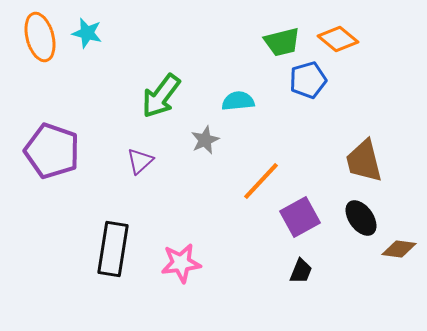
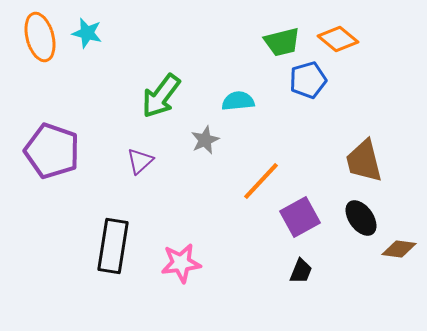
black rectangle: moved 3 px up
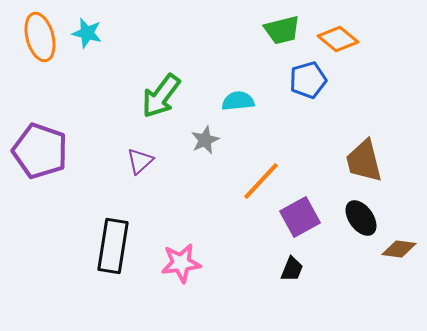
green trapezoid: moved 12 px up
purple pentagon: moved 12 px left
black trapezoid: moved 9 px left, 2 px up
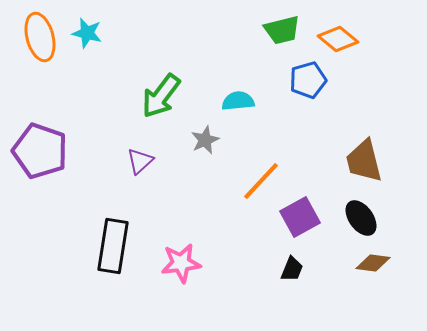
brown diamond: moved 26 px left, 14 px down
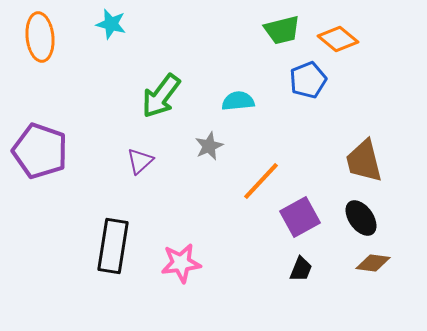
cyan star: moved 24 px right, 9 px up
orange ellipse: rotated 9 degrees clockwise
blue pentagon: rotated 6 degrees counterclockwise
gray star: moved 4 px right, 6 px down
black trapezoid: moved 9 px right
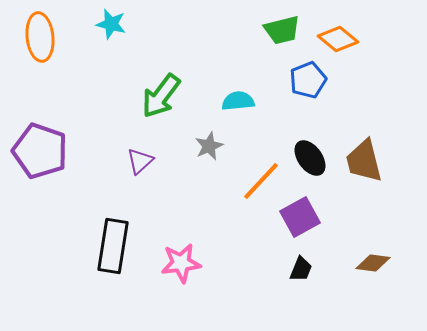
black ellipse: moved 51 px left, 60 px up
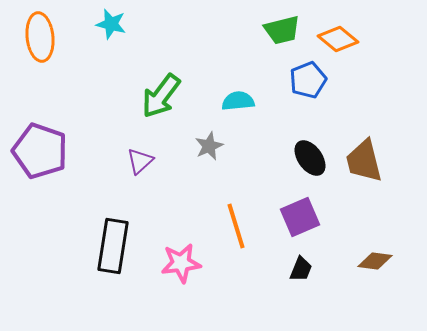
orange line: moved 25 px left, 45 px down; rotated 60 degrees counterclockwise
purple square: rotated 6 degrees clockwise
brown diamond: moved 2 px right, 2 px up
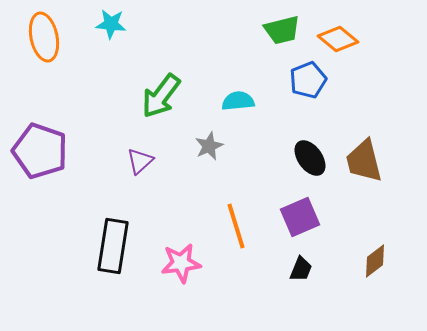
cyan star: rotated 8 degrees counterclockwise
orange ellipse: moved 4 px right; rotated 6 degrees counterclockwise
brown diamond: rotated 44 degrees counterclockwise
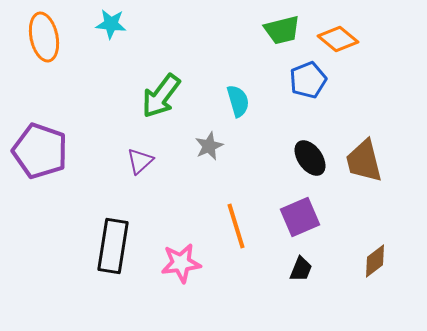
cyan semicircle: rotated 80 degrees clockwise
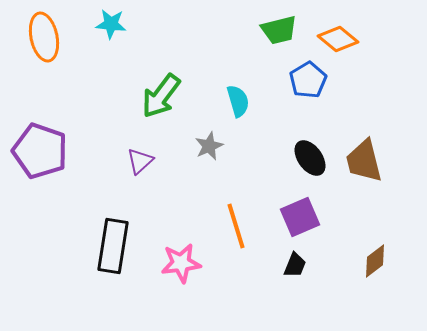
green trapezoid: moved 3 px left
blue pentagon: rotated 9 degrees counterclockwise
black trapezoid: moved 6 px left, 4 px up
